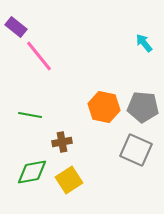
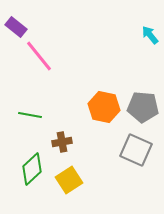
cyan arrow: moved 6 px right, 8 px up
green diamond: moved 3 px up; rotated 32 degrees counterclockwise
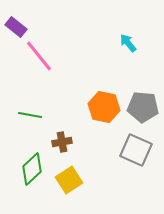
cyan arrow: moved 22 px left, 8 px down
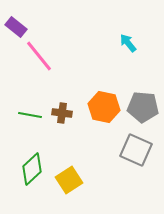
brown cross: moved 29 px up; rotated 18 degrees clockwise
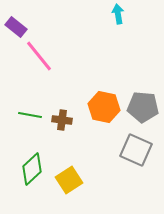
cyan arrow: moved 10 px left, 29 px up; rotated 30 degrees clockwise
brown cross: moved 7 px down
